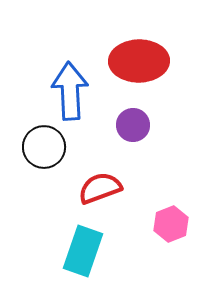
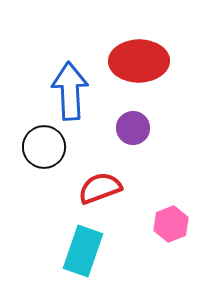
purple circle: moved 3 px down
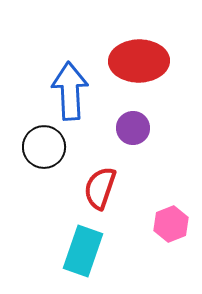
red semicircle: rotated 51 degrees counterclockwise
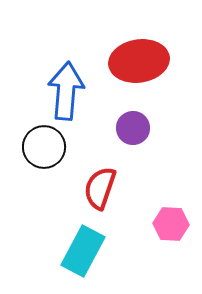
red ellipse: rotated 8 degrees counterclockwise
blue arrow: moved 4 px left; rotated 8 degrees clockwise
pink hexagon: rotated 24 degrees clockwise
cyan rectangle: rotated 9 degrees clockwise
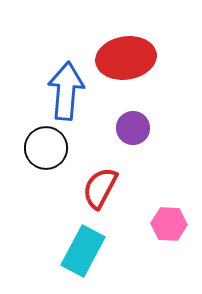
red ellipse: moved 13 px left, 3 px up
black circle: moved 2 px right, 1 px down
red semicircle: rotated 9 degrees clockwise
pink hexagon: moved 2 px left
